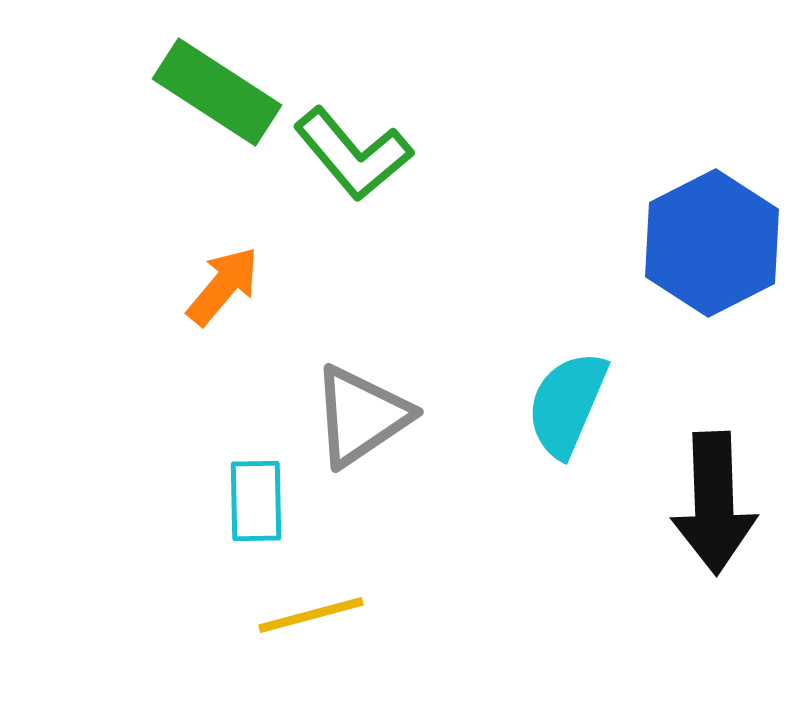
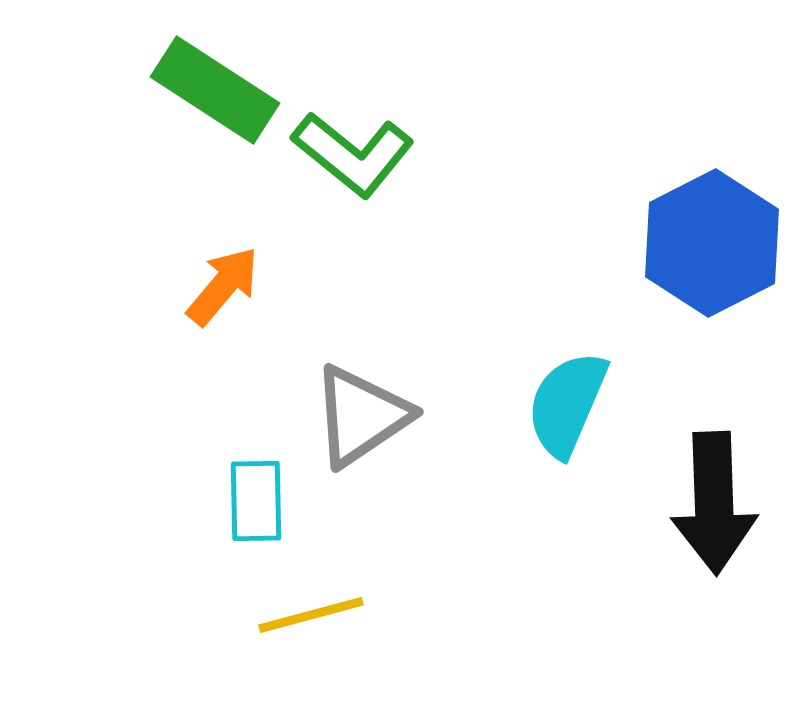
green rectangle: moved 2 px left, 2 px up
green L-shape: rotated 11 degrees counterclockwise
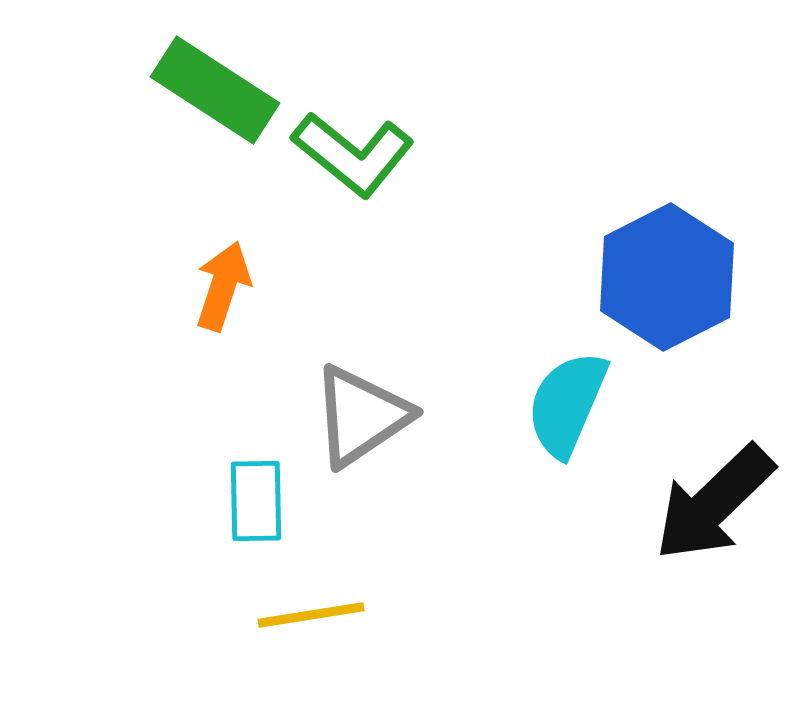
blue hexagon: moved 45 px left, 34 px down
orange arrow: rotated 22 degrees counterclockwise
black arrow: rotated 48 degrees clockwise
yellow line: rotated 6 degrees clockwise
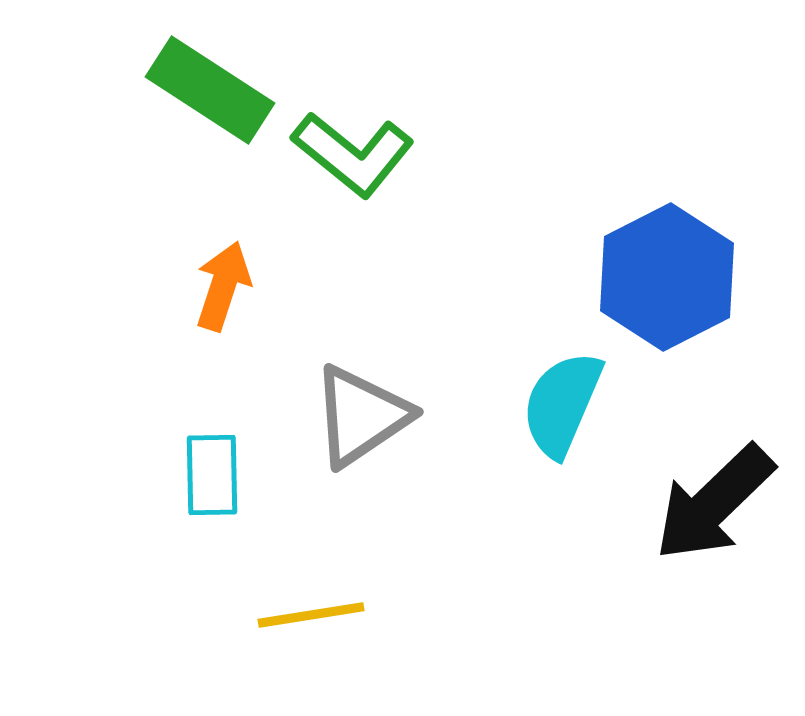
green rectangle: moved 5 px left
cyan semicircle: moved 5 px left
cyan rectangle: moved 44 px left, 26 px up
